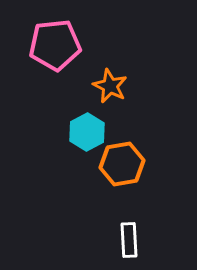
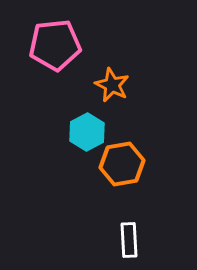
orange star: moved 2 px right, 1 px up
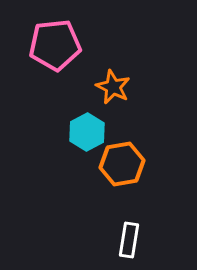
orange star: moved 1 px right, 2 px down
white rectangle: rotated 12 degrees clockwise
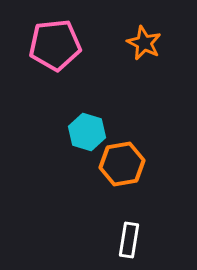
orange star: moved 31 px right, 44 px up
cyan hexagon: rotated 15 degrees counterclockwise
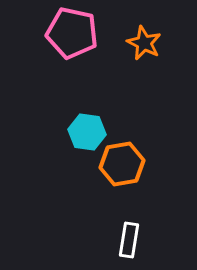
pink pentagon: moved 17 px right, 12 px up; rotated 18 degrees clockwise
cyan hexagon: rotated 9 degrees counterclockwise
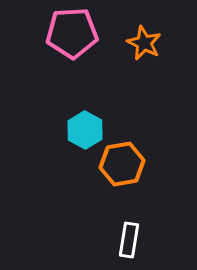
pink pentagon: rotated 15 degrees counterclockwise
cyan hexagon: moved 2 px left, 2 px up; rotated 21 degrees clockwise
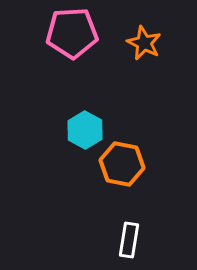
orange hexagon: rotated 21 degrees clockwise
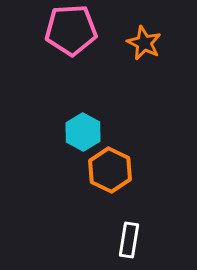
pink pentagon: moved 1 px left, 3 px up
cyan hexagon: moved 2 px left, 2 px down
orange hexagon: moved 12 px left, 6 px down; rotated 15 degrees clockwise
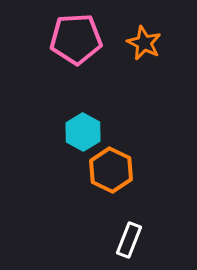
pink pentagon: moved 5 px right, 9 px down
orange hexagon: moved 1 px right
white rectangle: rotated 12 degrees clockwise
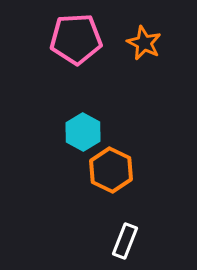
white rectangle: moved 4 px left, 1 px down
